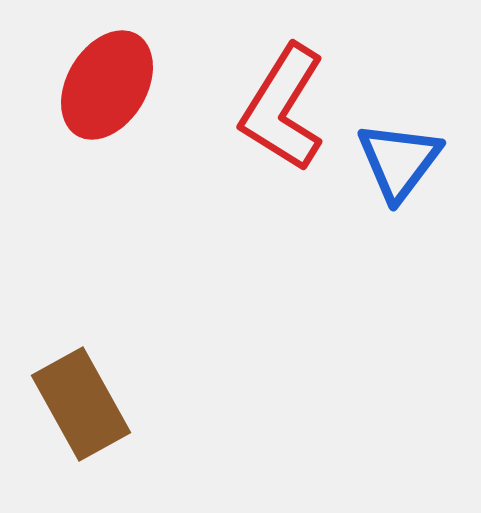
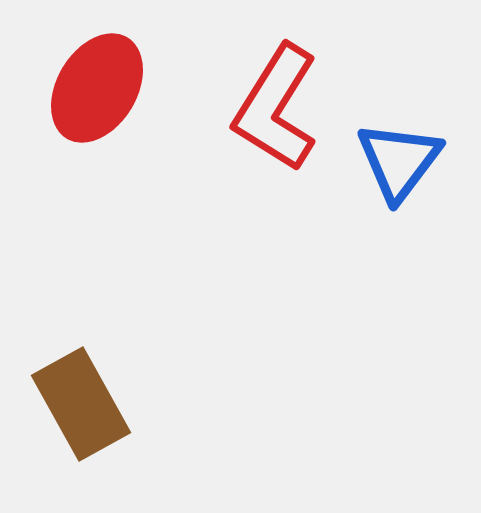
red ellipse: moved 10 px left, 3 px down
red L-shape: moved 7 px left
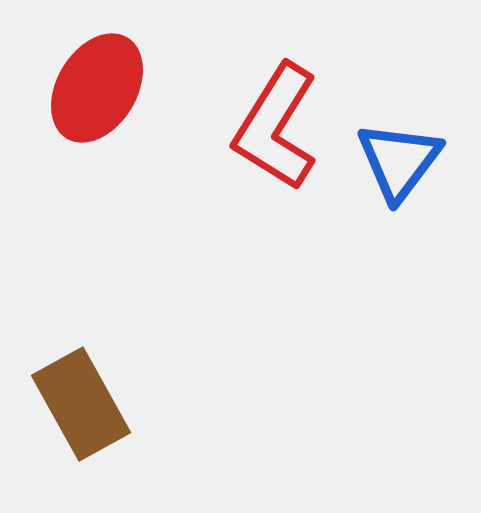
red L-shape: moved 19 px down
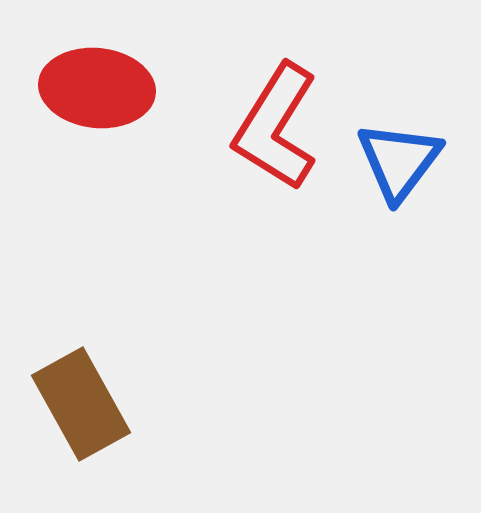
red ellipse: rotated 65 degrees clockwise
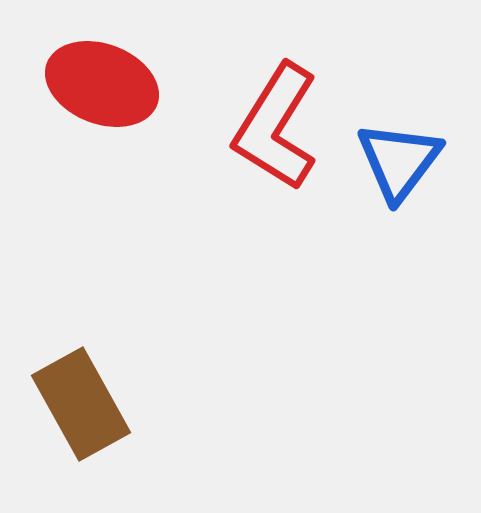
red ellipse: moved 5 px right, 4 px up; rotated 15 degrees clockwise
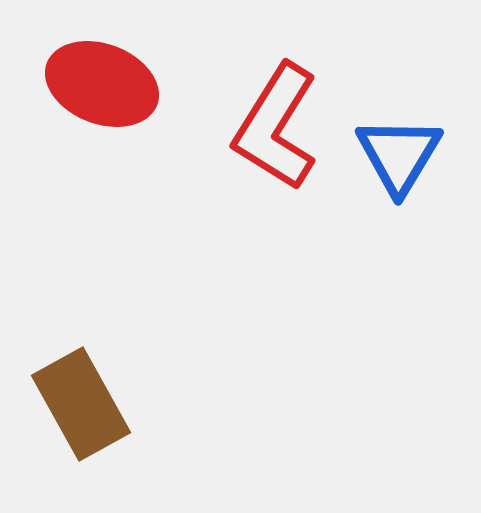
blue triangle: moved 6 px up; rotated 6 degrees counterclockwise
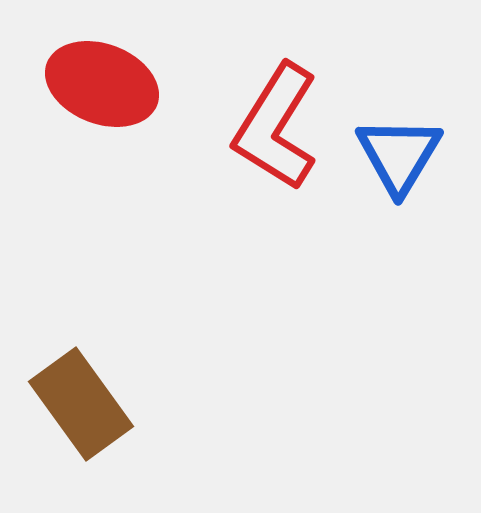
brown rectangle: rotated 7 degrees counterclockwise
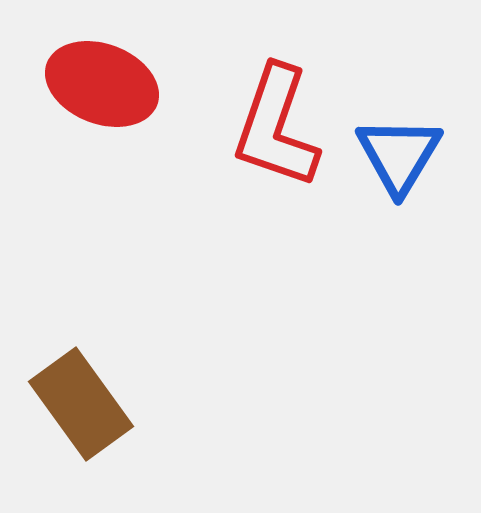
red L-shape: rotated 13 degrees counterclockwise
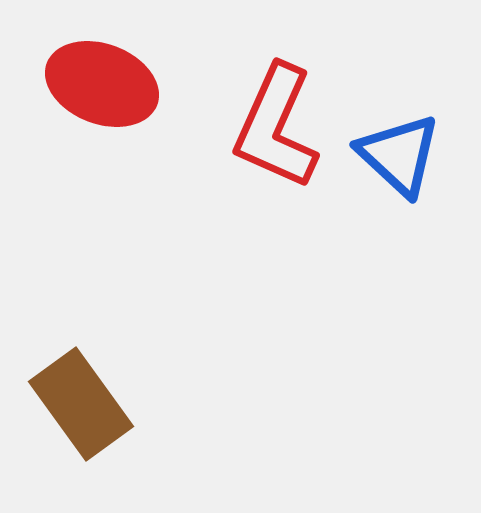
red L-shape: rotated 5 degrees clockwise
blue triangle: rotated 18 degrees counterclockwise
